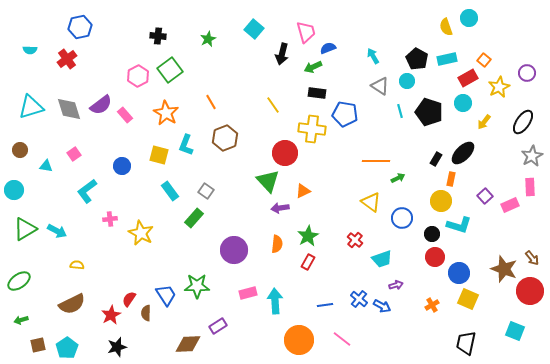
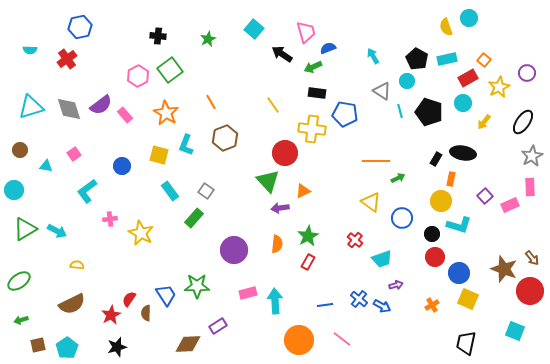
black arrow at (282, 54): rotated 110 degrees clockwise
gray triangle at (380, 86): moved 2 px right, 5 px down
black ellipse at (463, 153): rotated 55 degrees clockwise
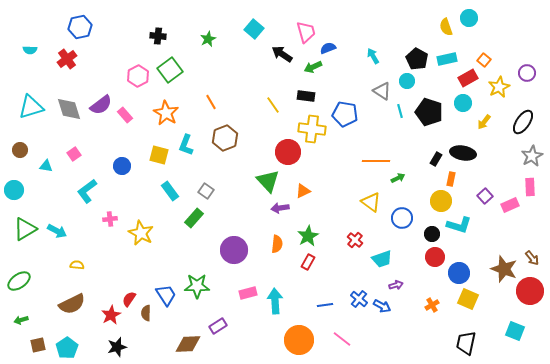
black rectangle at (317, 93): moved 11 px left, 3 px down
red circle at (285, 153): moved 3 px right, 1 px up
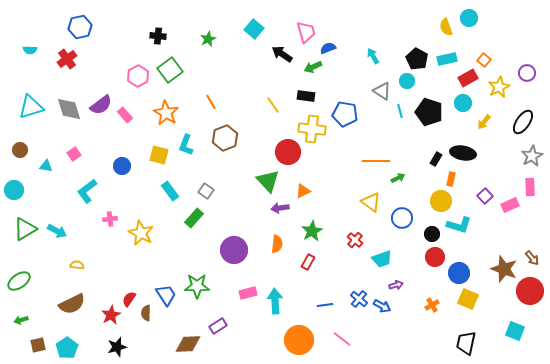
green star at (308, 236): moved 4 px right, 5 px up
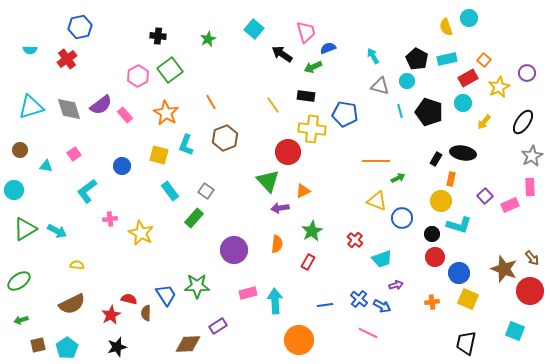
gray triangle at (382, 91): moved 2 px left, 5 px up; rotated 18 degrees counterclockwise
yellow triangle at (371, 202): moved 6 px right, 1 px up; rotated 15 degrees counterclockwise
red semicircle at (129, 299): rotated 70 degrees clockwise
orange cross at (432, 305): moved 3 px up; rotated 24 degrees clockwise
pink line at (342, 339): moved 26 px right, 6 px up; rotated 12 degrees counterclockwise
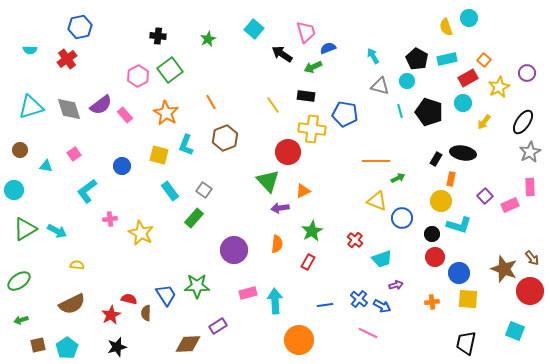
gray star at (532, 156): moved 2 px left, 4 px up
gray square at (206, 191): moved 2 px left, 1 px up
yellow square at (468, 299): rotated 20 degrees counterclockwise
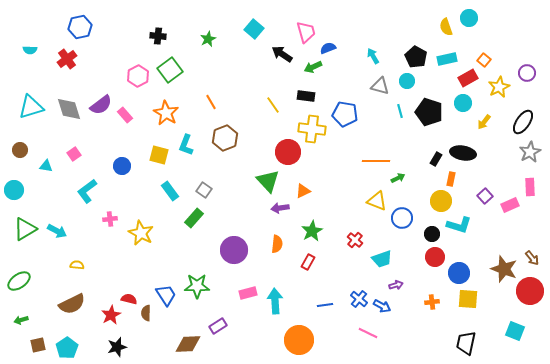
black pentagon at (417, 59): moved 1 px left, 2 px up
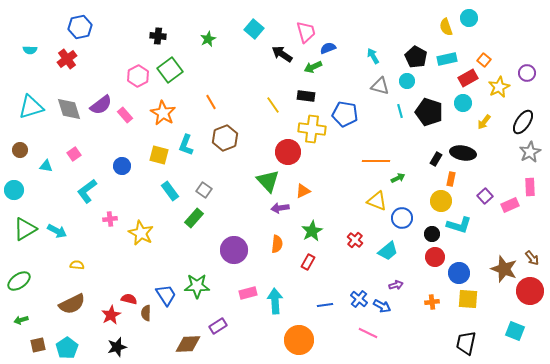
orange star at (166, 113): moved 3 px left
cyan trapezoid at (382, 259): moved 6 px right, 8 px up; rotated 20 degrees counterclockwise
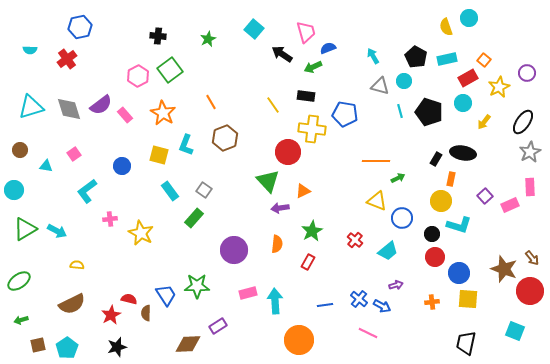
cyan circle at (407, 81): moved 3 px left
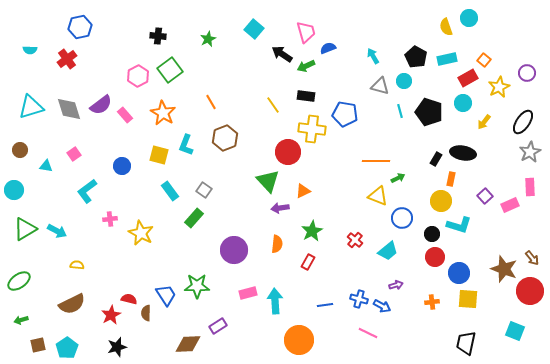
green arrow at (313, 67): moved 7 px left, 1 px up
yellow triangle at (377, 201): moved 1 px right, 5 px up
blue cross at (359, 299): rotated 24 degrees counterclockwise
